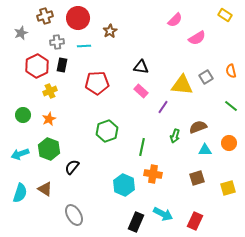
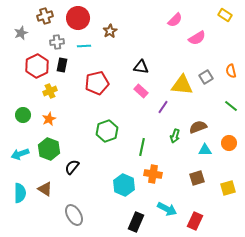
red pentagon at (97, 83): rotated 10 degrees counterclockwise
cyan semicircle at (20, 193): rotated 18 degrees counterclockwise
cyan arrow at (163, 214): moved 4 px right, 5 px up
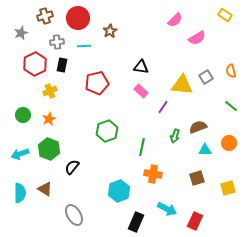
red hexagon at (37, 66): moved 2 px left, 2 px up
cyan hexagon at (124, 185): moved 5 px left, 6 px down; rotated 15 degrees clockwise
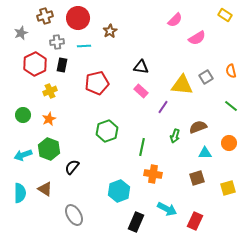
cyan triangle at (205, 150): moved 3 px down
cyan arrow at (20, 154): moved 3 px right, 1 px down
